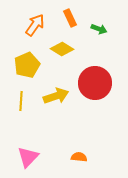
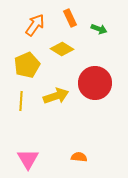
pink triangle: moved 2 px down; rotated 15 degrees counterclockwise
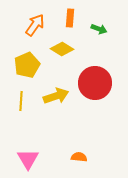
orange rectangle: rotated 30 degrees clockwise
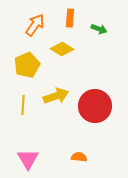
red circle: moved 23 px down
yellow line: moved 2 px right, 4 px down
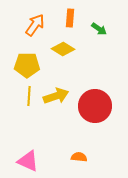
green arrow: rotated 14 degrees clockwise
yellow diamond: moved 1 px right
yellow pentagon: rotated 25 degrees clockwise
yellow line: moved 6 px right, 9 px up
pink triangle: moved 2 px down; rotated 35 degrees counterclockwise
